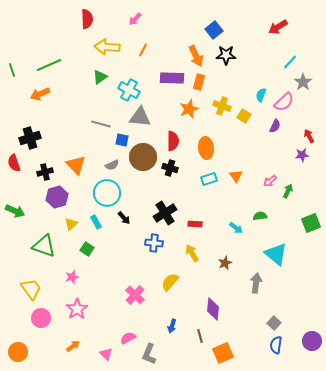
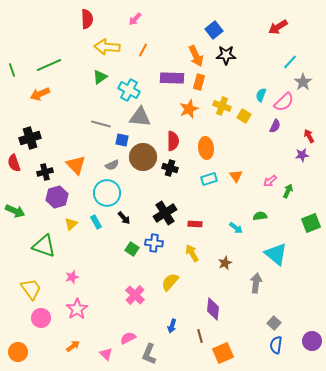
green square at (87, 249): moved 45 px right
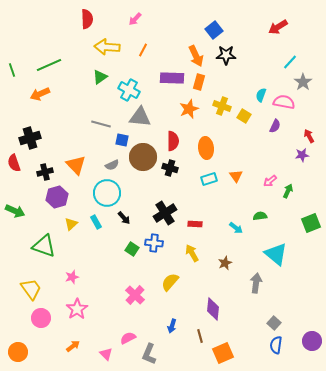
pink semicircle at (284, 102): rotated 125 degrees counterclockwise
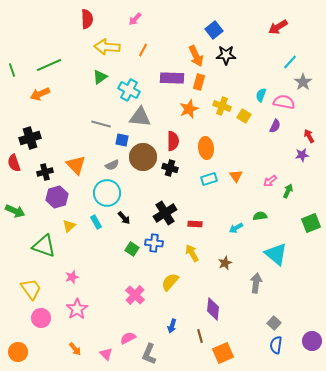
yellow triangle at (71, 224): moved 2 px left, 2 px down
cyan arrow at (236, 228): rotated 112 degrees clockwise
orange arrow at (73, 346): moved 2 px right, 3 px down; rotated 88 degrees clockwise
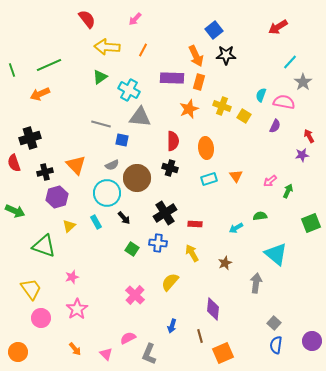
red semicircle at (87, 19): rotated 36 degrees counterclockwise
brown circle at (143, 157): moved 6 px left, 21 px down
blue cross at (154, 243): moved 4 px right
